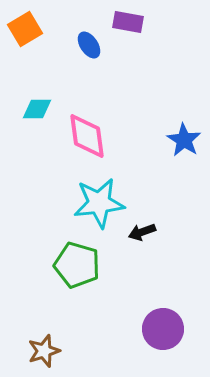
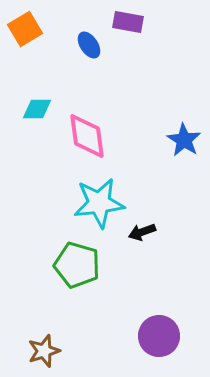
purple circle: moved 4 px left, 7 px down
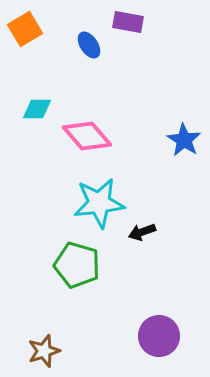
pink diamond: rotated 33 degrees counterclockwise
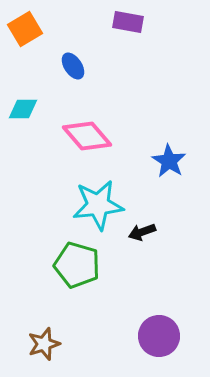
blue ellipse: moved 16 px left, 21 px down
cyan diamond: moved 14 px left
blue star: moved 15 px left, 21 px down
cyan star: moved 1 px left, 2 px down
brown star: moved 7 px up
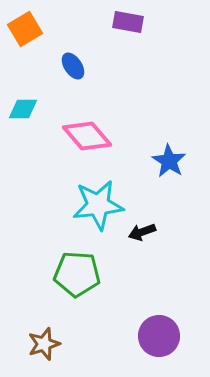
green pentagon: moved 9 px down; rotated 12 degrees counterclockwise
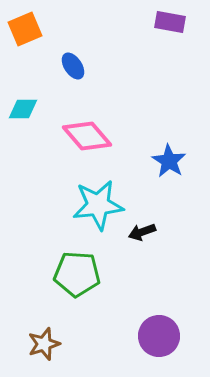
purple rectangle: moved 42 px right
orange square: rotated 8 degrees clockwise
